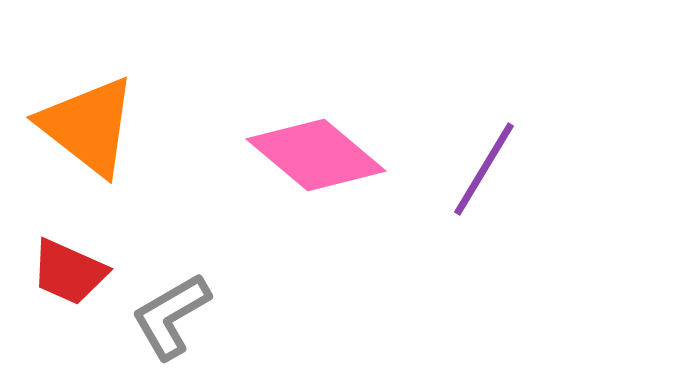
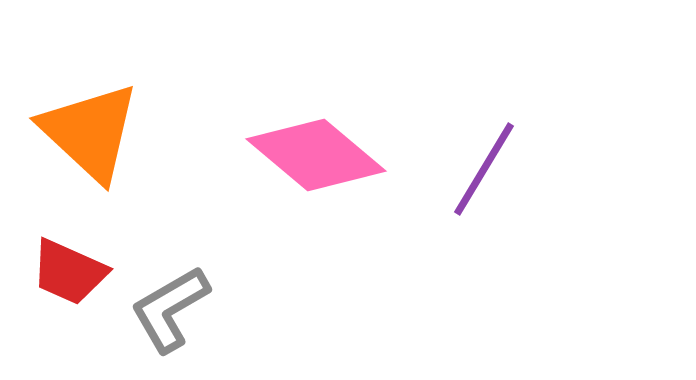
orange triangle: moved 2 px right, 6 px down; rotated 5 degrees clockwise
gray L-shape: moved 1 px left, 7 px up
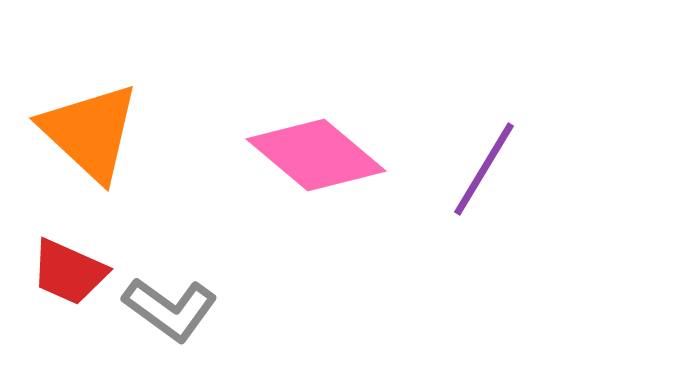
gray L-shape: rotated 114 degrees counterclockwise
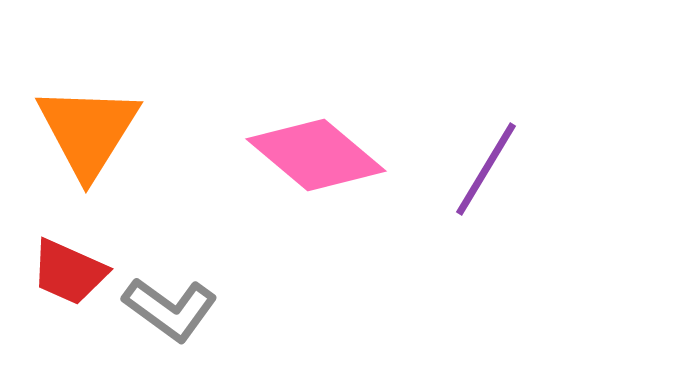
orange triangle: moved 2 px left, 1 px up; rotated 19 degrees clockwise
purple line: moved 2 px right
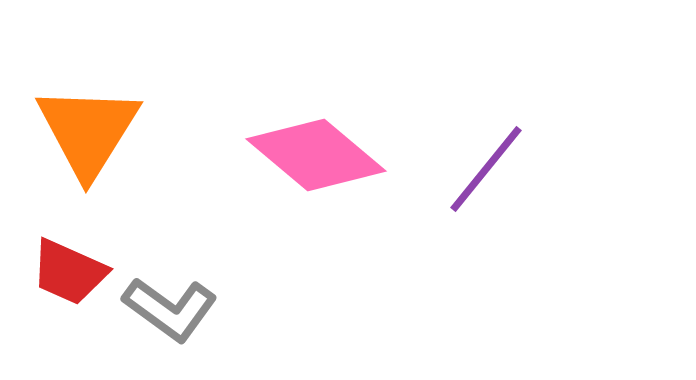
purple line: rotated 8 degrees clockwise
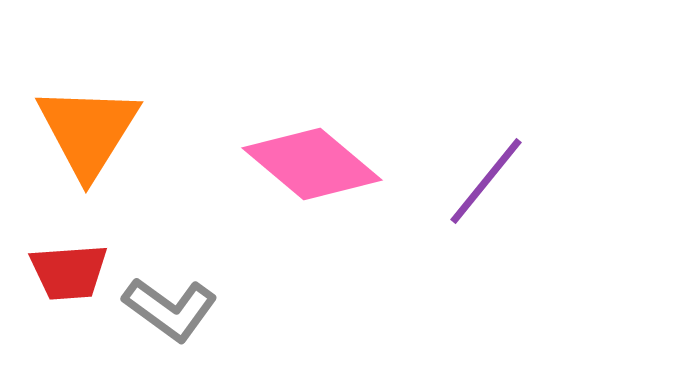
pink diamond: moved 4 px left, 9 px down
purple line: moved 12 px down
red trapezoid: rotated 28 degrees counterclockwise
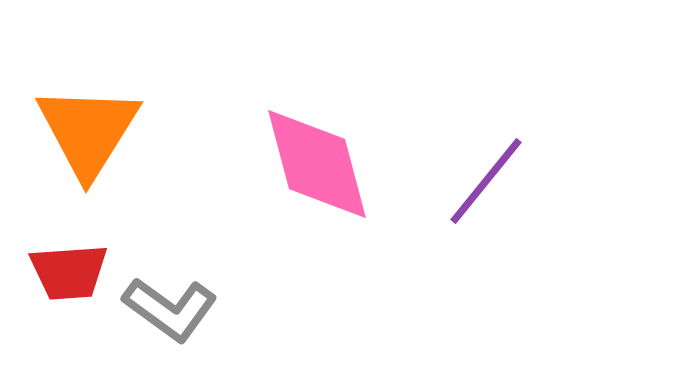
pink diamond: moved 5 px right; rotated 35 degrees clockwise
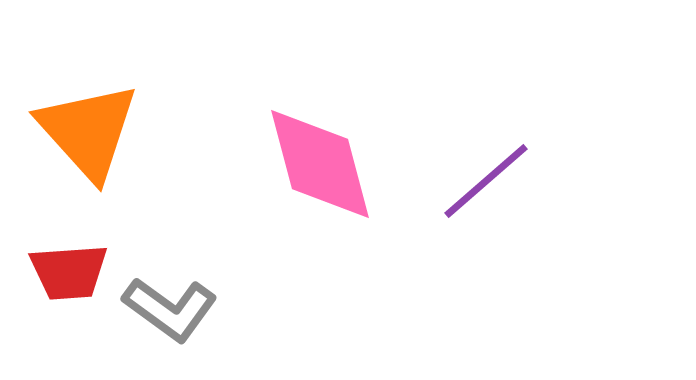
orange triangle: rotated 14 degrees counterclockwise
pink diamond: moved 3 px right
purple line: rotated 10 degrees clockwise
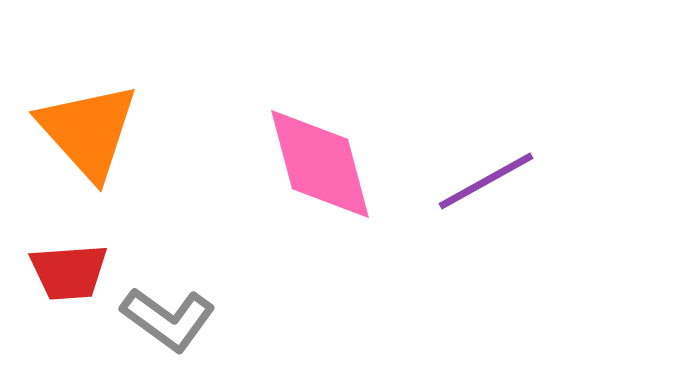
purple line: rotated 12 degrees clockwise
gray L-shape: moved 2 px left, 10 px down
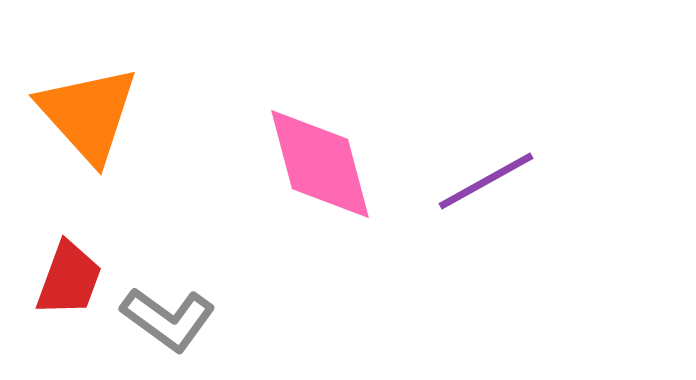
orange triangle: moved 17 px up
red trapezoid: moved 7 px down; rotated 66 degrees counterclockwise
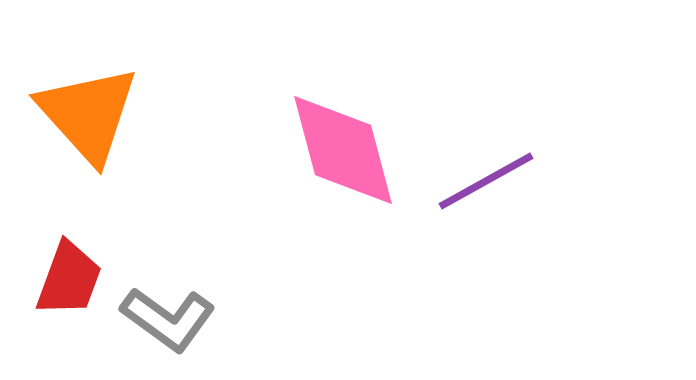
pink diamond: moved 23 px right, 14 px up
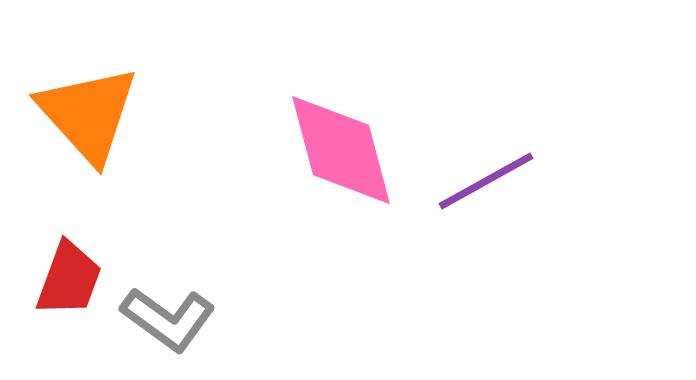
pink diamond: moved 2 px left
